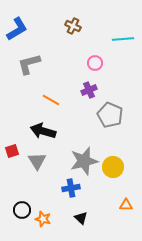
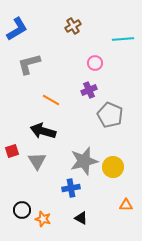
brown cross: rotated 35 degrees clockwise
black triangle: rotated 16 degrees counterclockwise
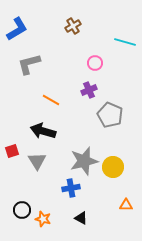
cyan line: moved 2 px right, 3 px down; rotated 20 degrees clockwise
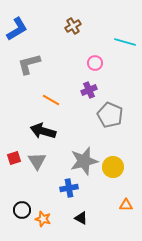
red square: moved 2 px right, 7 px down
blue cross: moved 2 px left
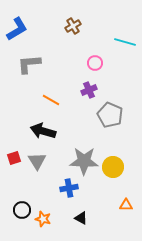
gray L-shape: rotated 10 degrees clockwise
gray star: rotated 16 degrees clockwise
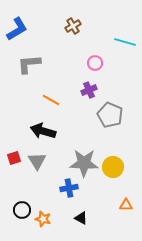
gray star: moved 2 px down
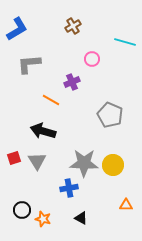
pink circle: moved 3 px left, 4 px up
purple cross: moved 17 px left, 8 px up
yellow circle: moved 2 px up
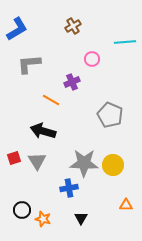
cyan line: rotated 20 degrees counterclockwise
black triangle: rotated 32 degrees clockwise
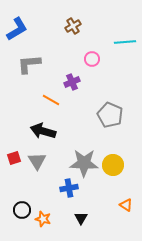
orange triangle: rotated 32 degrees clockwise
